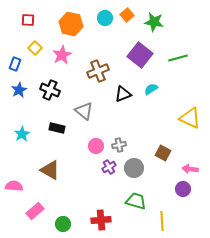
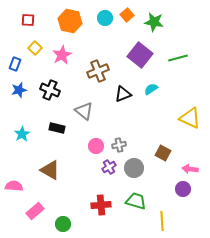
orange hexagon: moved 1 px left, 3 px up
blue star: rotated 14 degrees clockwise
red cross: moved 15 px up
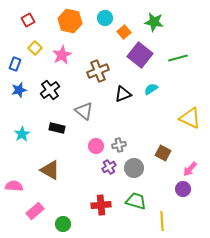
orange square: moved 3 px left, 17 px down
red square: rotated 32 degrees counterclockwise
black cross: rotated 30 degrees clockwise
pink arrow: rotated 56 degrees counterclockwise
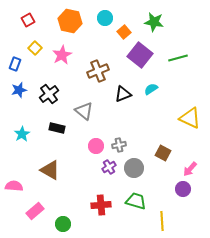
black cross: moved 1 px left, 4 px down
